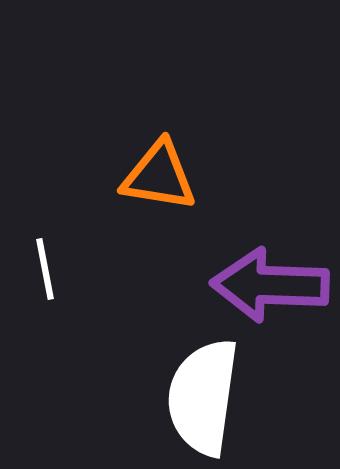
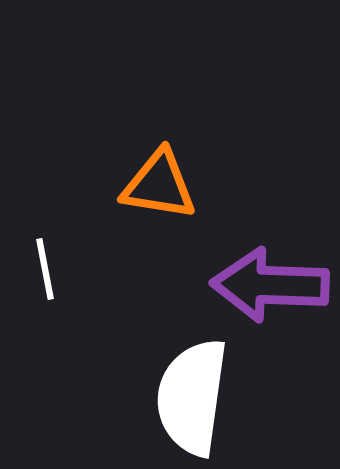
orange triangle: moved 9 px down
white semicircle: moved 11 px left
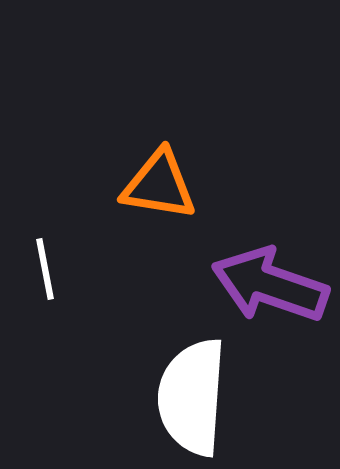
purple arrow: rotated 17 degrees clockwise
white semicircle: rotated 4 degrees counterclockwise
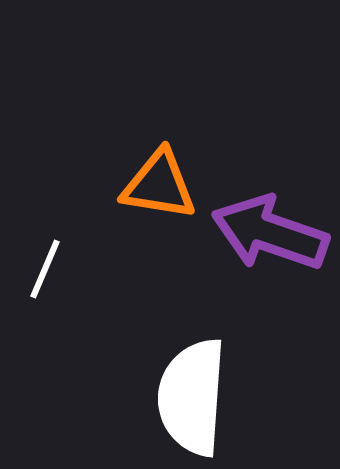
white line: rotated 34 degrees clockwise
purple arrow: moved 52 px up
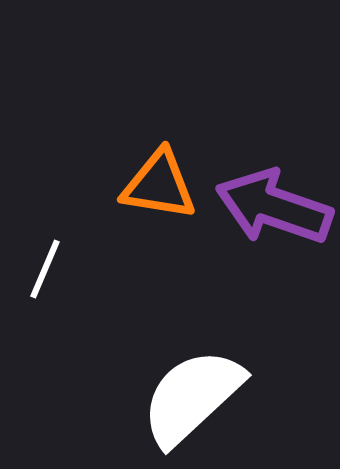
purple arrow: moved 4 px right, 26 px up
white semicircle: rotated 43 degrees clockwise
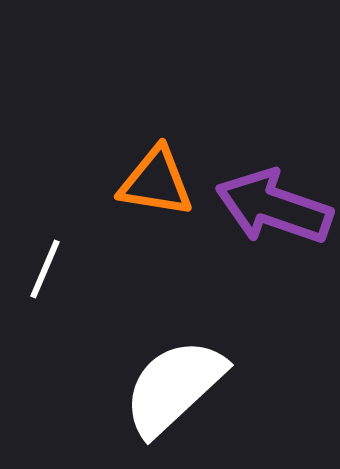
orange triangle: moved 3 px left, 3 px up
white semicircle: moved 18 px left, 10 px up
